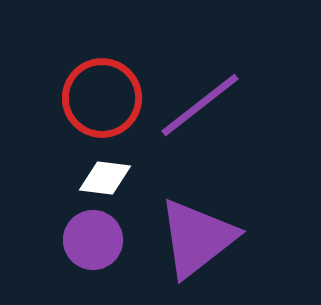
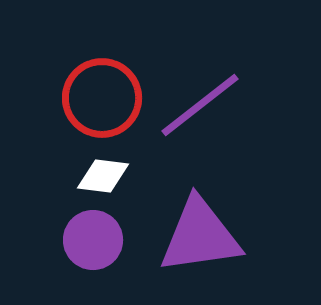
white diamond: moved 2 px left, 2 px up
purple triangle: moved 3 px right, 2 px up; rotated 30 degrees clockwise
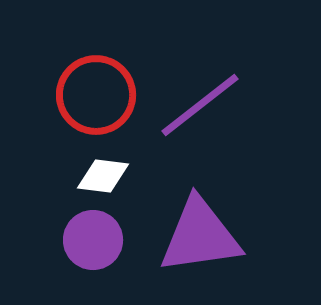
red circle: moved 6 px left, 3 px up
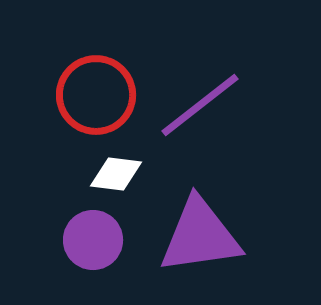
white diamond: moved 13 px right, 2 px up
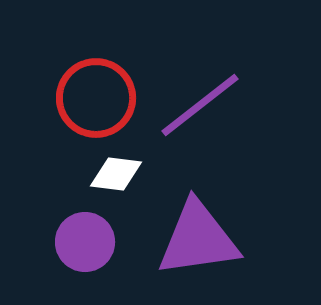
red circle: moved 3 px down
purple triangle: moved 2 px left, 3 px down
purple circle: moved 8 px left, 2 px down
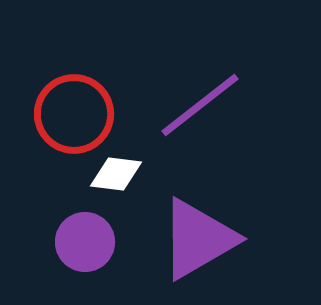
red circle: moved 22 px left, 16 px down
purple triangle: rotated 22 degrees counterclockwise
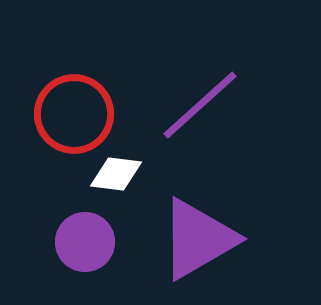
purple line: rotated 4 degrees counterclockwise
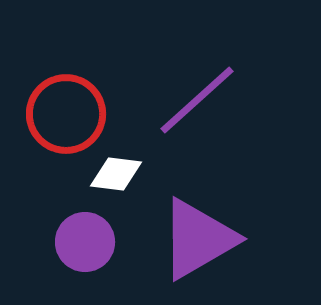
purple line: moved 3 px left, 5 px up
red circle: moved 8 px left
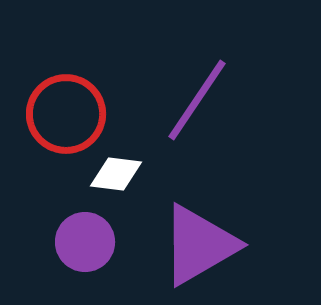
purple line: rotated 14 degrees counterclockwise
purple triangle: moved 1 px right, 6 px down
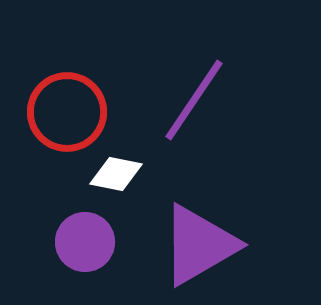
purple line: moved 3 px left
red circle: moved 1 px right, 2 px up
white diamond: rotated 4 degrees clockwise
